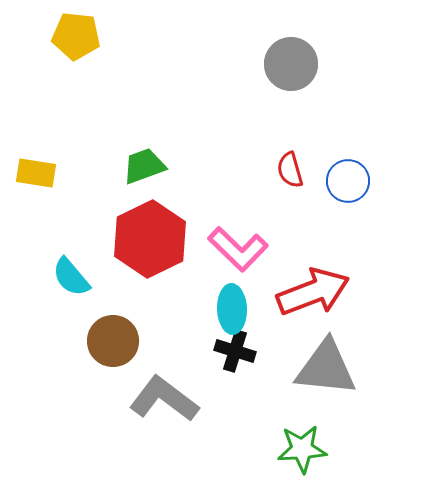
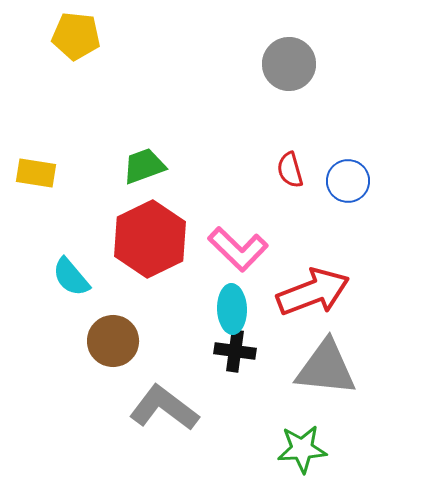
gray circle: moved 2 px left
black cross: rotated 9 degrees counterclockwise
gray L-shape: moved 9 px down
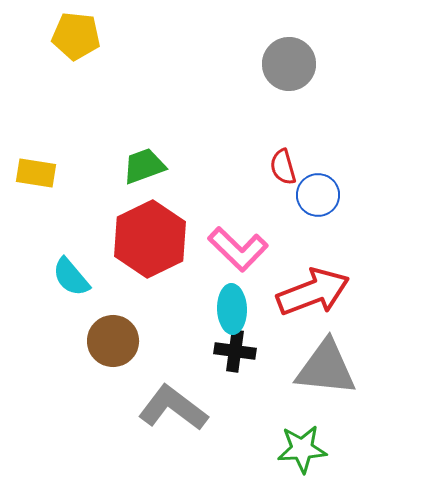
red semicircle: moved 7 px left, 3 px up
blue circle: moved 30 px left, 14 px down
gray L-shape: moved 9 px right
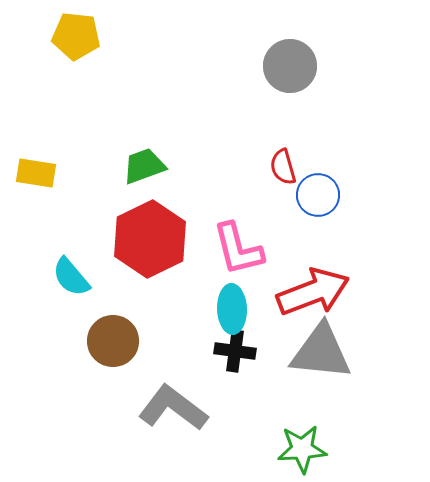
gray circle: moved 1 px right, 2 px down
pink L-shape: rotated 32 degrees clockwise
gray triangle: moved 5 px left, 16 px up
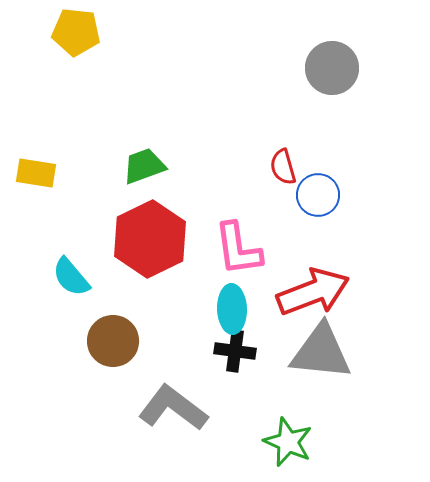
yellow pentagon: moved 4 px up
gray circle: moved 42 px right, 2 px down
pink L-shape: rotated 6 degrees clockwise
green star: moved 14 px left, 7 px up; rotated 27 degrees clockwise
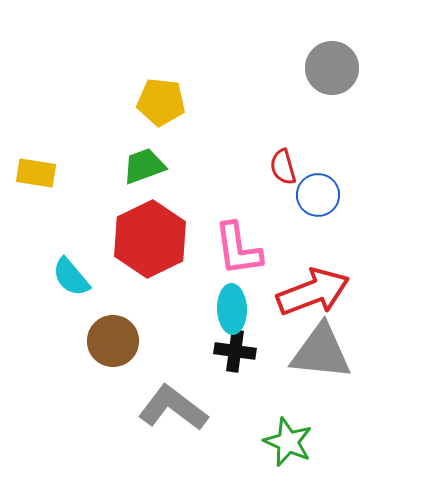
yellow pentagon: moved 85 px right, 70 px down
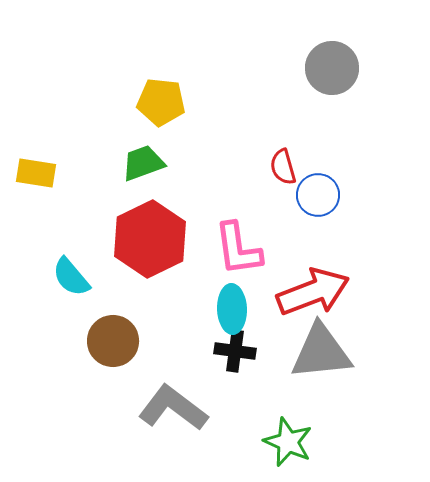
green trapezoid: moved 1 px left, 3 px up
gray triangle: rotated 12 degrees counterclockwise
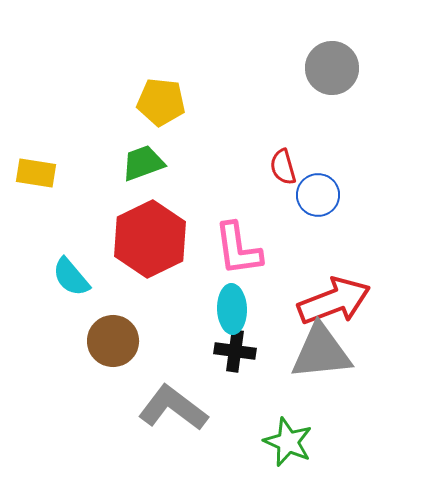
red arrow: moved 21 px right, 9 px down
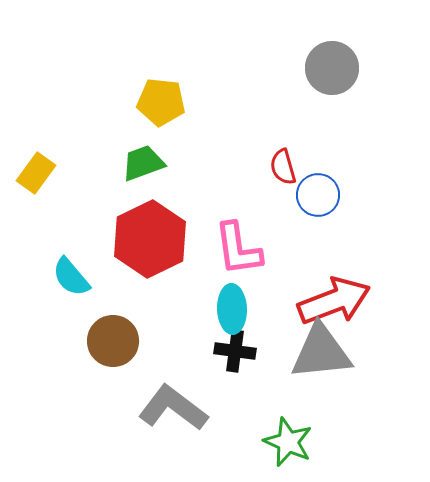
yellow rectangle: rotated 63 degrees counterclockwise
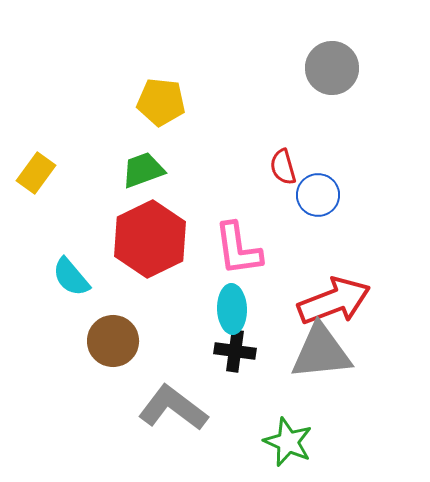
green trapezoid: moved 7 px down
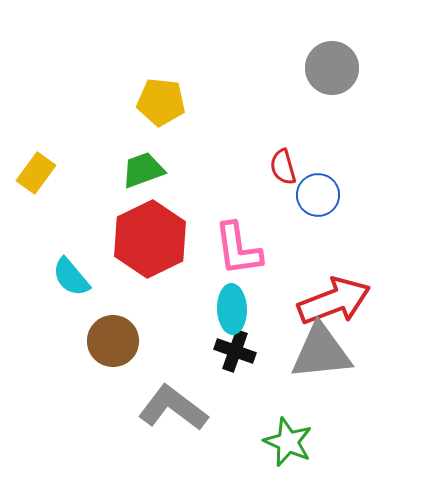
black cross: rotated 12 degrees clockwise
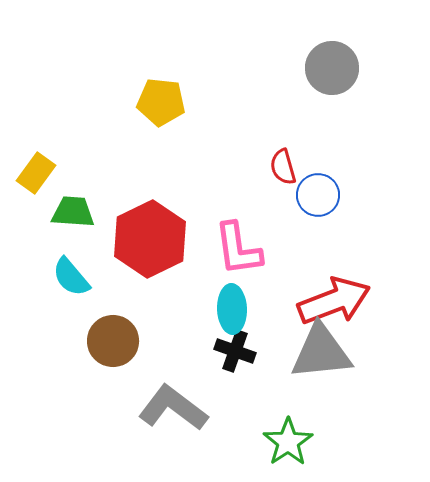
green trapezoid: moved 70 px left, 42 px down; rotated 24 degrees clockwise
green star: rotated 15 degrees clockwise
